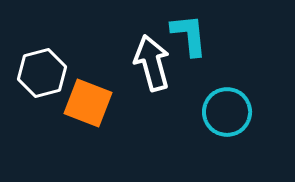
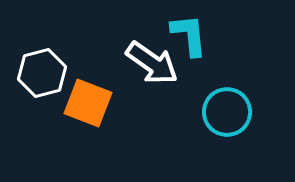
white arrow: rotated 140 degrees clockwise
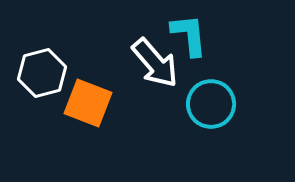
white arrow: moved 3 px right; rotated 14 degrees clockwise
cyan circle: moved 16 px left, 8 px up
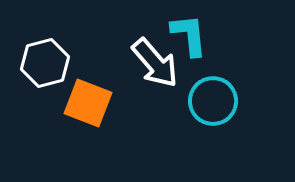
white hexagon: moved 3 px right, 10 px up
cyan circle: moved 2 px right, 3 px up
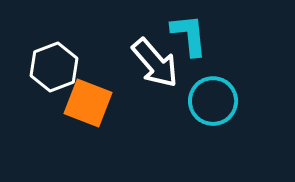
white hexagon: moved 9 px right, 4 px down; rotated 6 degrees counterclockwise
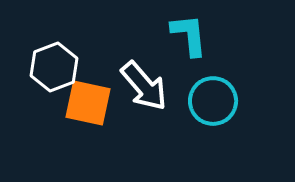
white arrow: moved 11 px left, 23 px down
orange square: rotated 9 degrees counterclockwise
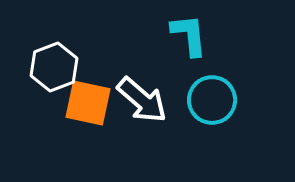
white arrow: moved 2 px left, 14 px down; rotated 8 degrees counterclockwise
cyan circle: moved 1 px left, 1 px up
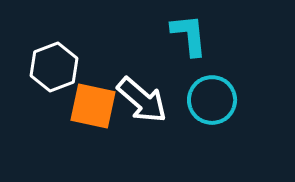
orange square: moved 5 px right, 3 px down
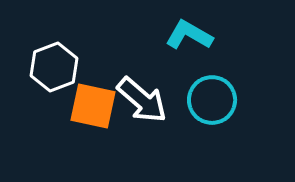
cyan L-shape: rotated 54 degrees counterclockwise
